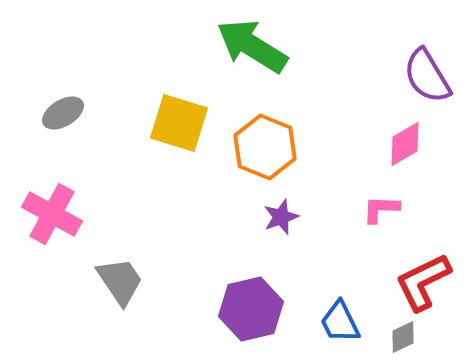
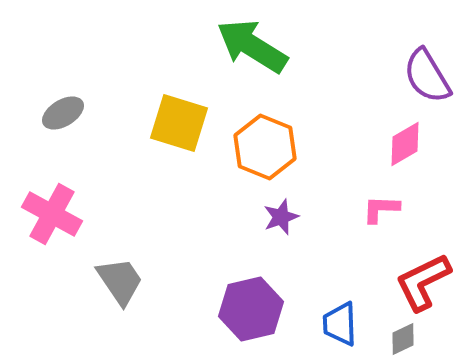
blue trapezoid: moved 2 px down; rotated 24 degrees clockwise
gray diamond: moved 2 px down
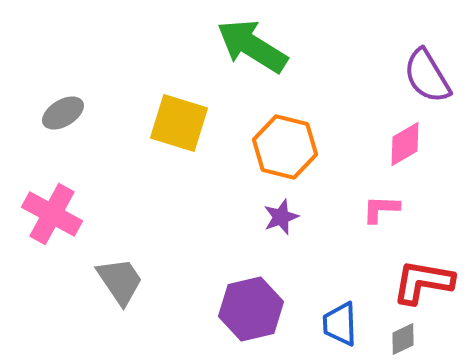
orange hexagon: moved 20 px right; rotated 8 degrees counterclockwise
red L-shape: rotated 36 degrees clockwise
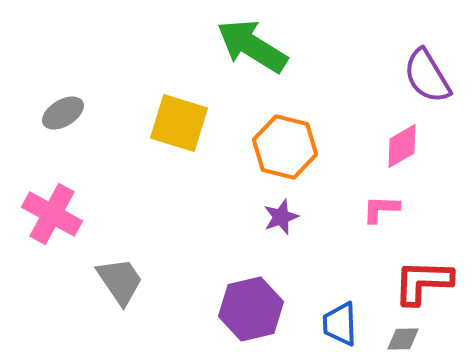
pink diamond: moved 3 px left, 2 px down
red L-shape: rotated 8 degrees counterclockwise
gray diamond: rotated 24 degrees clockwise
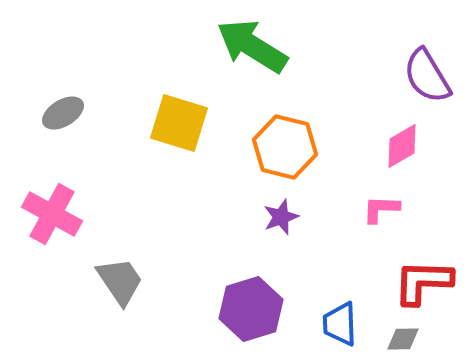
purple hexagon: rotated 4 degrees counterclockwise
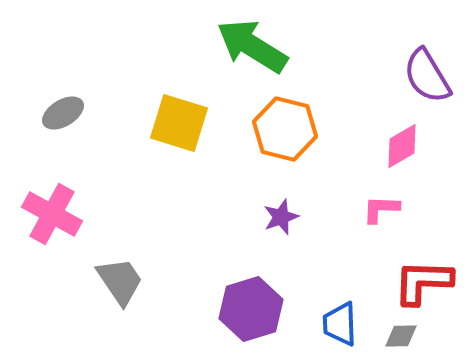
orange hexagon: moved 18 px up
gray diamond: moved 2 px left, 3 px up
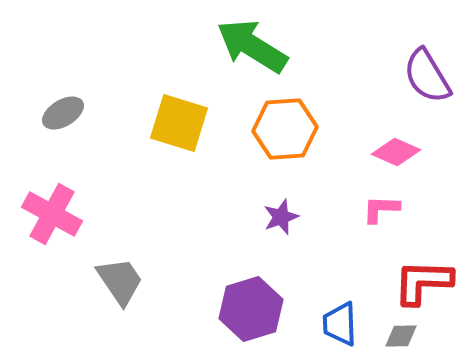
orange hexagon: rotated 18 degrees counterclockwise
pink diamond: moved 6 px left, 6 px down; rotated 54 degrees clockwise
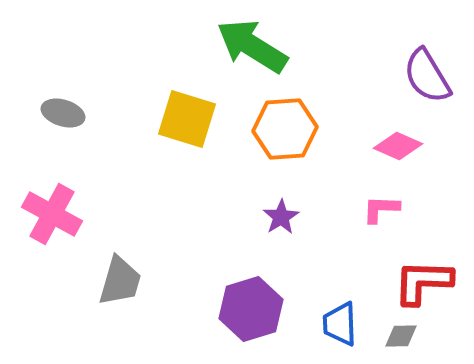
gray ellipse: rotated 48 degrees clockwise
yellow square: moved 8 px right, 4 px up
pink diamond: moved 2 px right, 6 px up
purple star: rotated 12 degrees counterclockwise
gray trapezoid: rotated 50 degrees clockwise
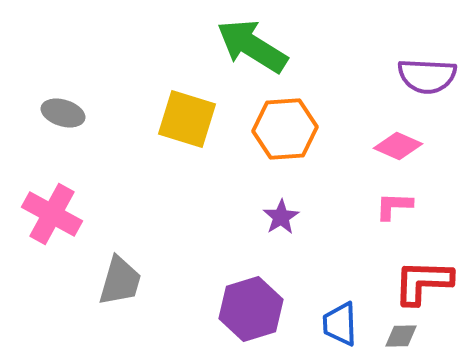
purple semicircle: rotated 56 degrees counterclockwise
pink L-shape: moved 13 px right, 3 px up
